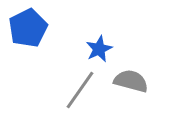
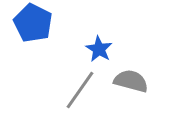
blue pentagon: moved 5 px right, 5 px up; rotated 18 degrees counterclockwise
blue star: rotated 16 degrees counterclockwise
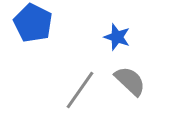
blue star: moved 18 px right, 12 px up; rotated 12 degrees counterclockwise
gray semicircle: moved 1 px left; rotated 28 degrees clockwise
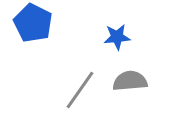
blue star: rotated 24 degrees counterclockwise
gray semicircle: rotated 48 degrees counterclockwise
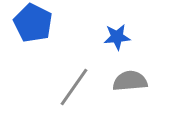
gray line: moved 6 px left, 3 px up
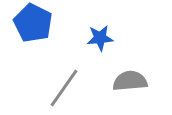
blue star: moved 17 px left, 1 px down
gray line: moved 10 px left, 1 px down
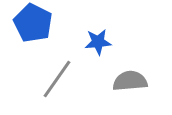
blue star: moved 2 px left, 4 px down
gray line: moved 7 px left, 9 px up
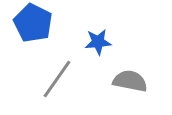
gray semicircle: rotated 16 degrees clockwise
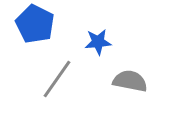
blue pentagon: moved 2 px right, 1 px down
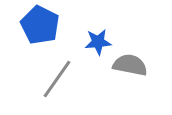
blue pentagon: moved 5 px right, 1 px down
gray semicircle: moved 16 px up
